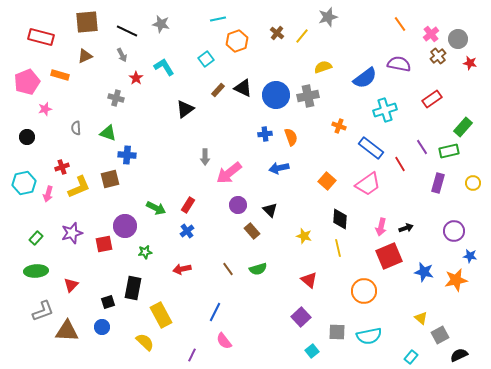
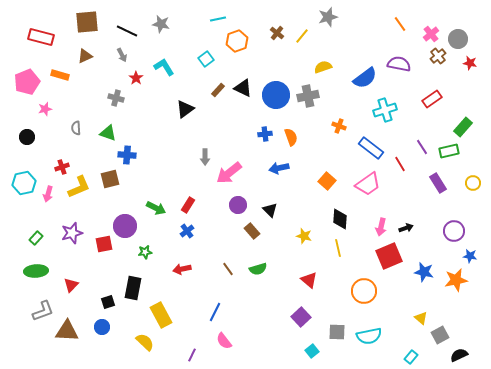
purple rectangle at (438, 183): rotated 48 degrees counterclockwise
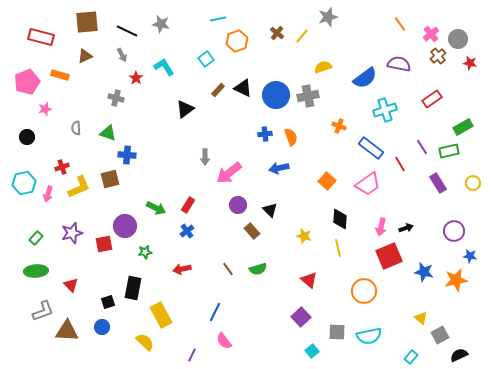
green rectangle at (463, 127): rotated 18 degrees clockwise
red triangle at (71, 285): rotated 28 degrees counterclockwise
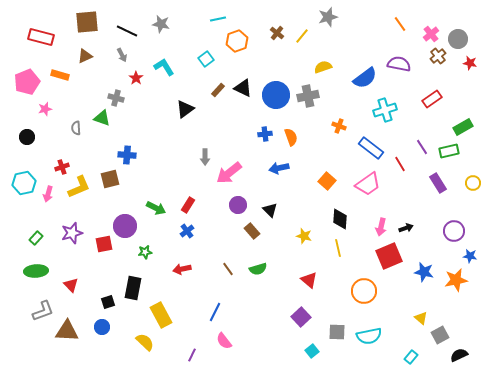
green triangle at (108, 133): moved 6 px left, 15 px up
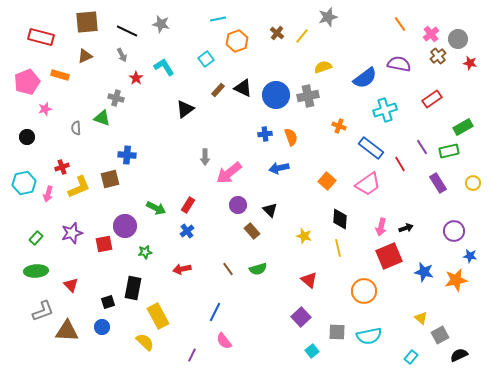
yellow rectangle at (161, 315): moved 3 px left, 1 px down
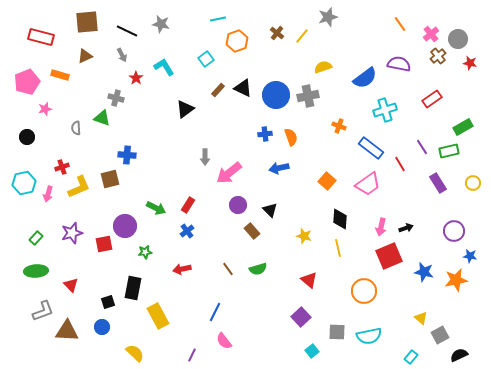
yellow semicircle at (145, 342): moved 10 px left, 11 px down
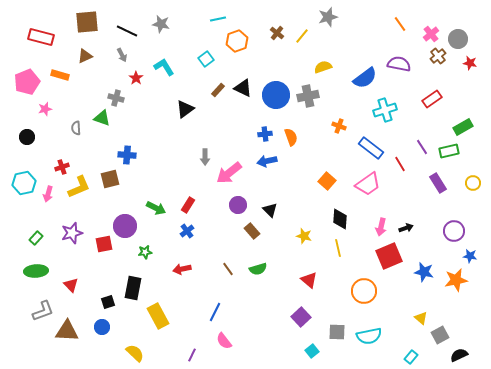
blue arrow at (279, 168): moved 12 px left, 7 px up
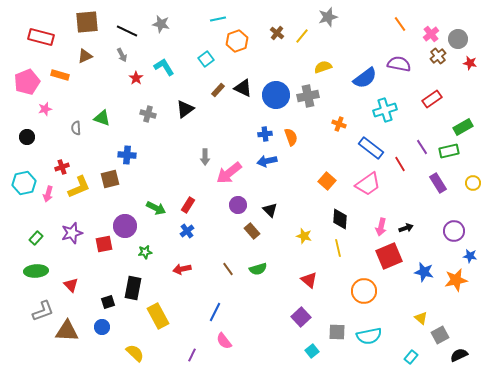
gray cross at (116, 98): moved 32 px right, 16 px down
orange cross at (339, 126): moved 2 px up
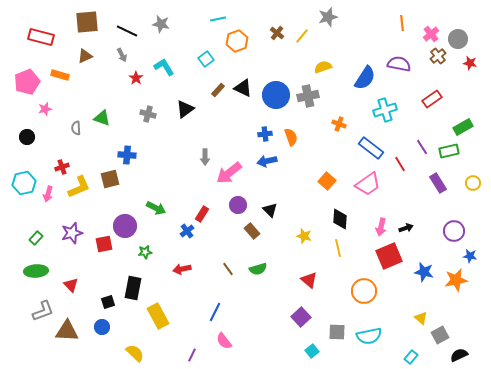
orange line at (400, 24): moved 2 px right, 1 px up; rotated 28 degrees clockwise
blue semicircle at (365, 78): rotated 20 degrees counterclockwise
red rectangle at (188, 205): moved 14 px right, 9 px down
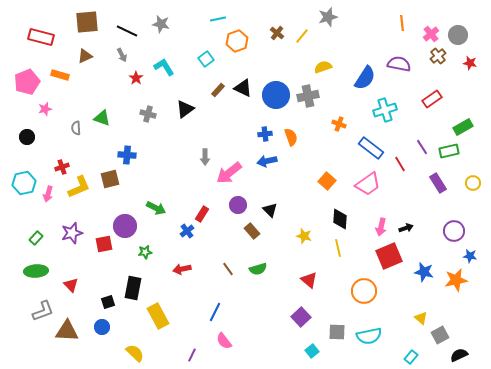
gray circle at (458, 39): moved 4 px up
